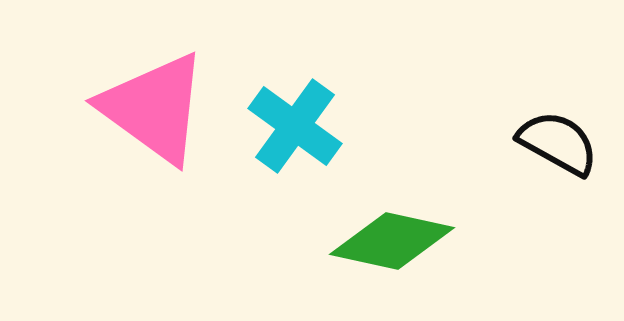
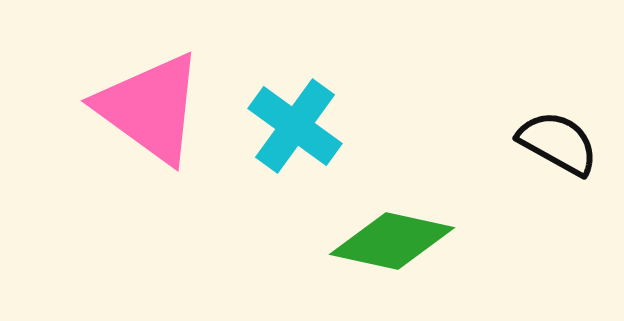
pink triangle: moved 4 px left
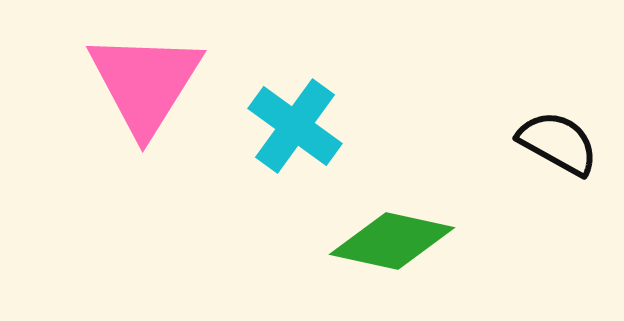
pink triangle: moved 5 px left, 25 px up; rotated 26 degrees clockwise
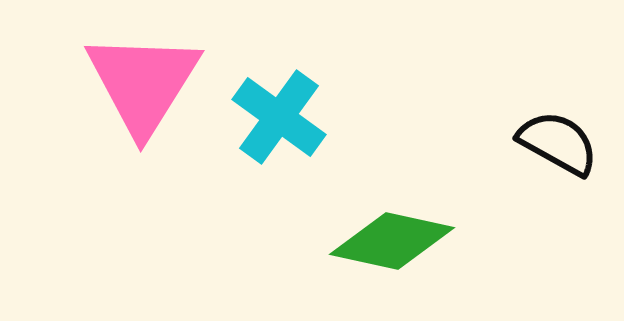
pink triangle: moved 2 px left
cyan cross: moved 16 px left, 9 px up
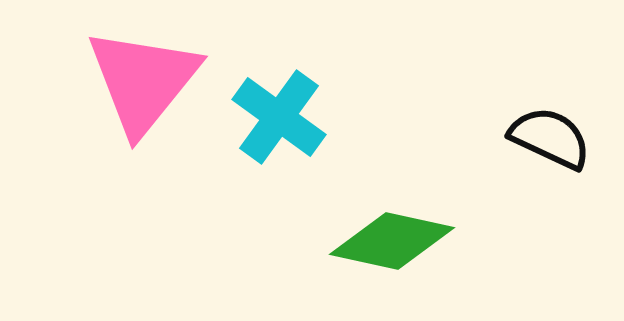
pink triangle: moved 2 px up; rotated 7 degrees clockwise
black semicircle: moved 8 px left, 5 px up; rotated 4 degrees counterclockwise
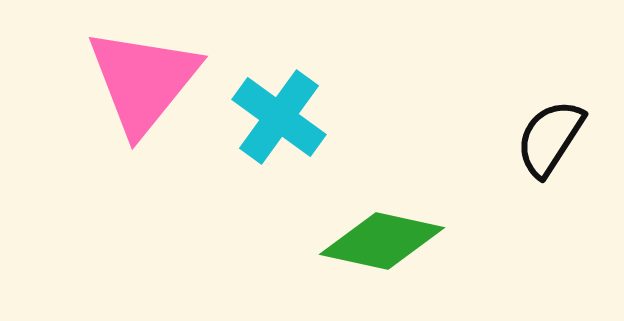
black semicircle: rotated 82 degrees counterclockwise
green diamond: moved 10 px left
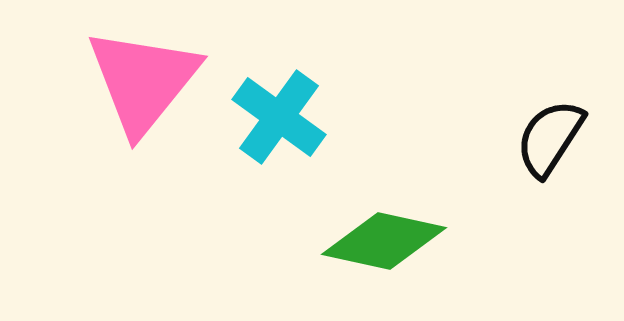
green diamond: moved 2 px right
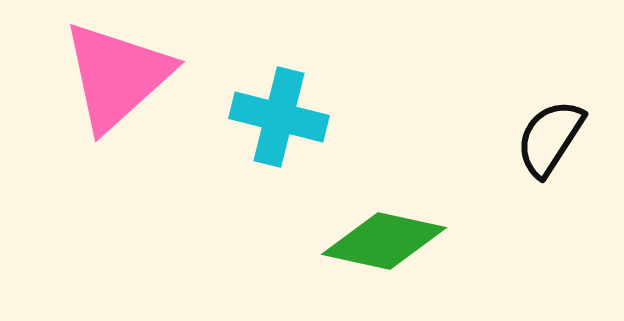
pink triangle: moved 26 px left, 5 px up; rotated 9 degrees clockwise
cyan cross: rotated 22 degrees counterclockwise
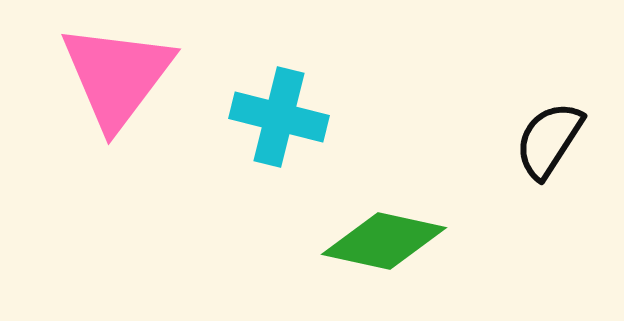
pink triangle: rotated 11 degrees counterclockwise
black semicircle: moved 1 px left, 2 px down
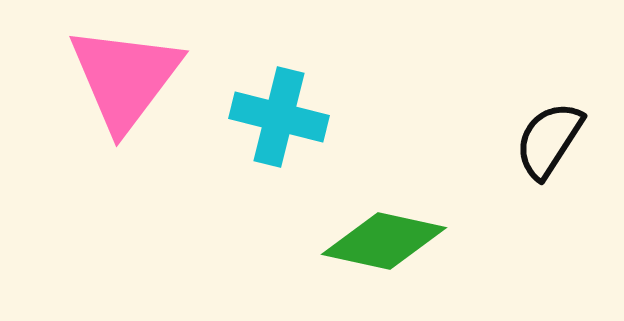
pink triangle: moved 8 px right, 2 px down
